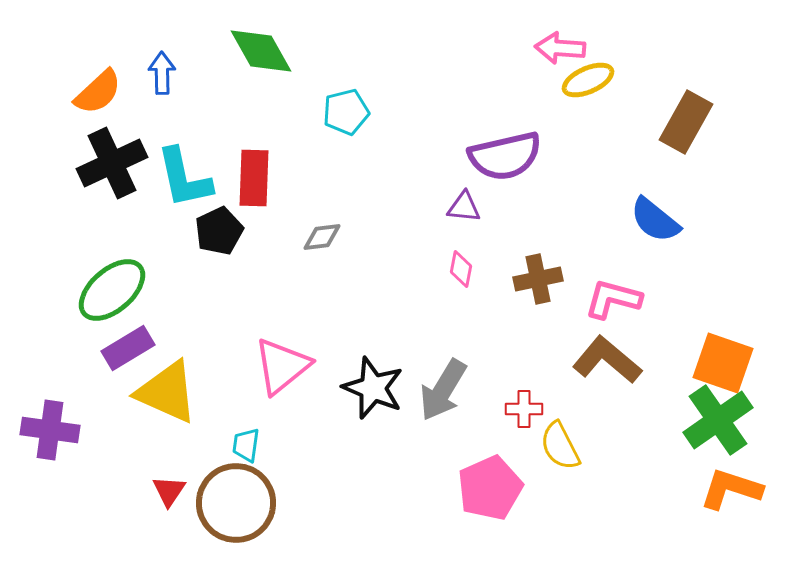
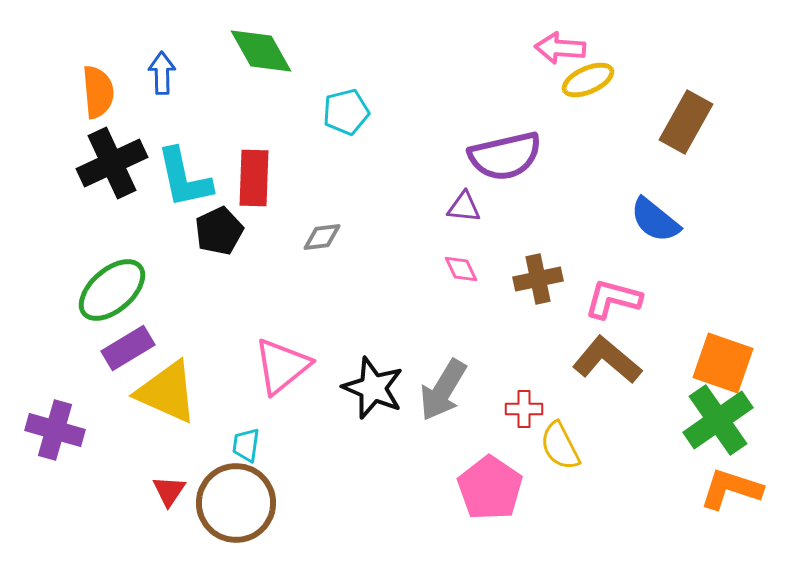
orange semicircle: rotated 52 degrees counterclockwise
pink diamond: rotated 36 degrees counterclockwise
purple cross: moved 5 px right; rotated 8 degrees clockwise
pink pentagon: rotated 14 degrees counterclockwise
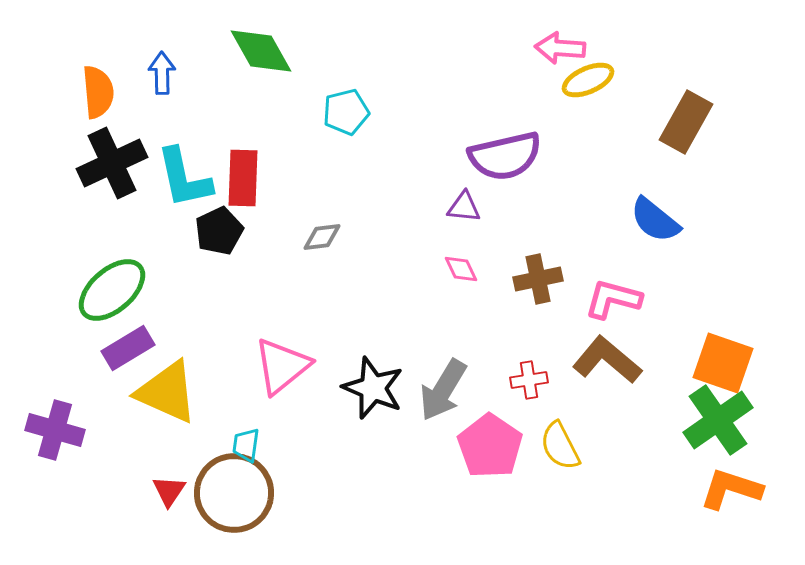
red rectangle: moved 11 px left
red cross: moved 5 px right, 29 px up; rotated 9 degrees counterclockwise
pink pentagon: moved 42 px up
brown circle: moved 2 px left, 10 px up
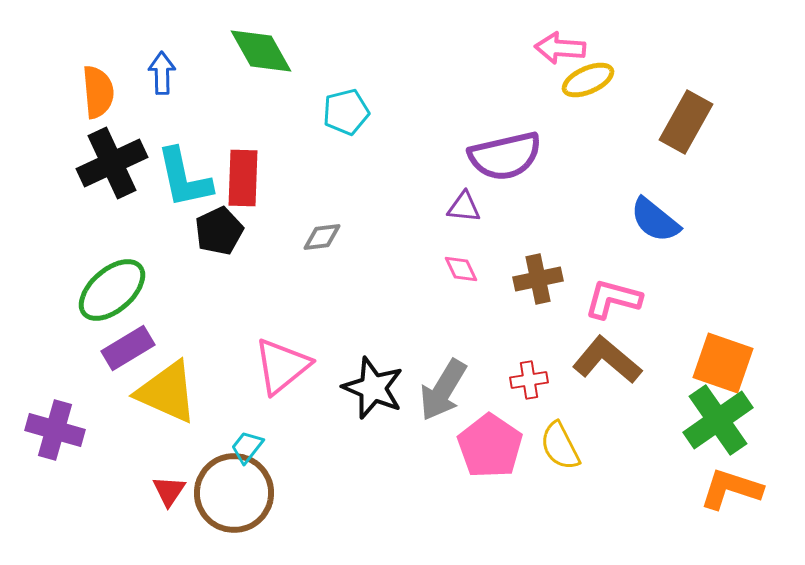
cyan trapezoid: moved 1 px right, 2 px down; rotated 30 degrees clockwise
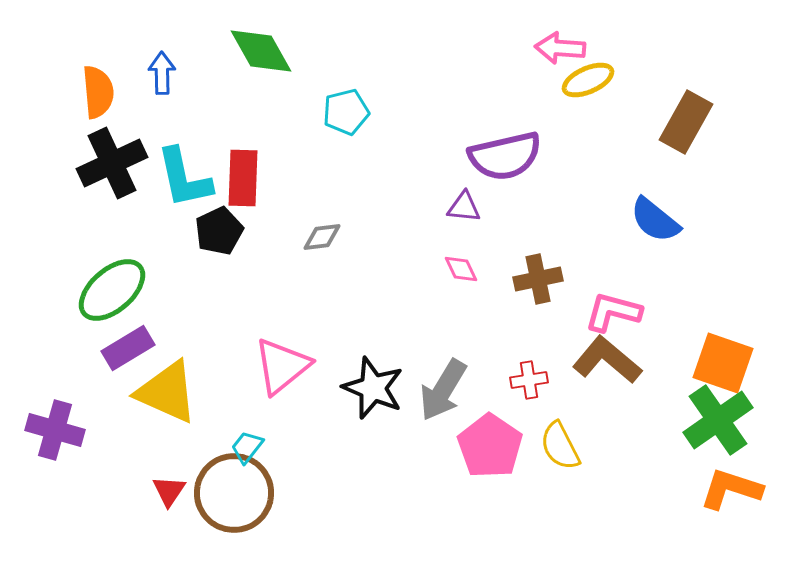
pink L-shape: moved 13 px down
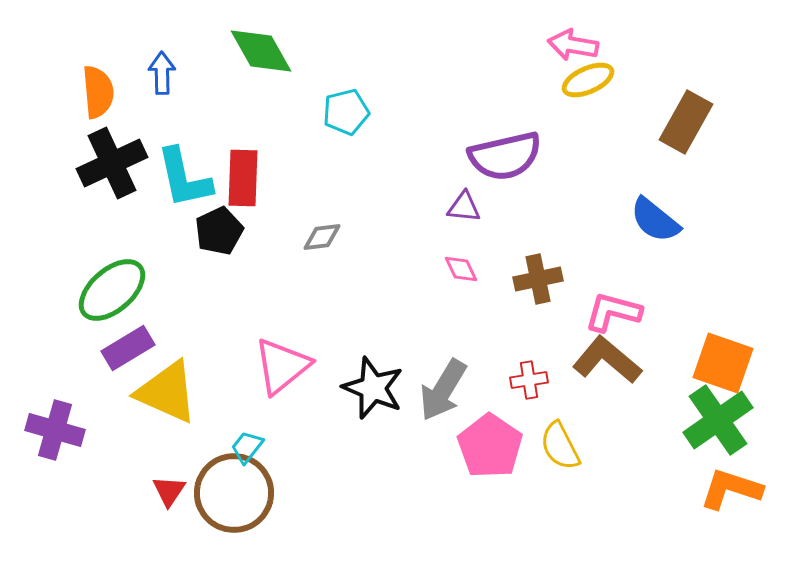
pink arrow: moved 13 px right, 3 px up; rotated 6 degrees clockwise
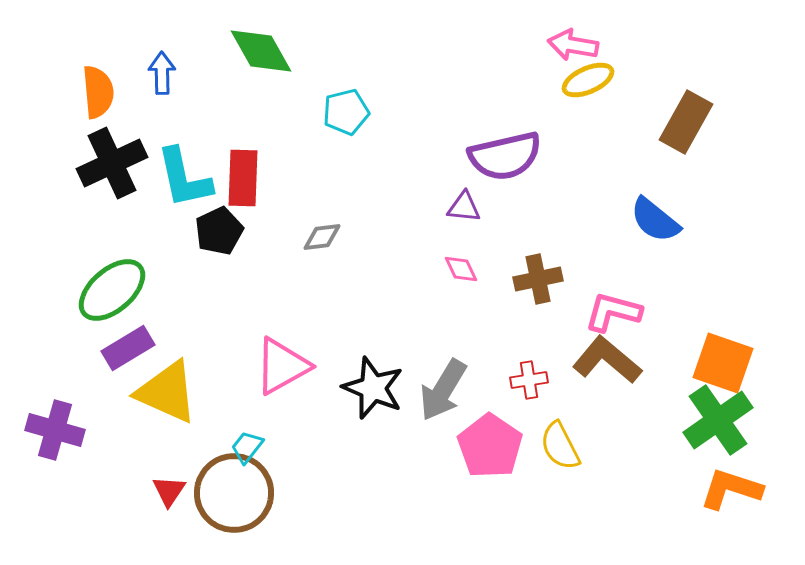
pink triangle: rotated 10 degrees clockwise
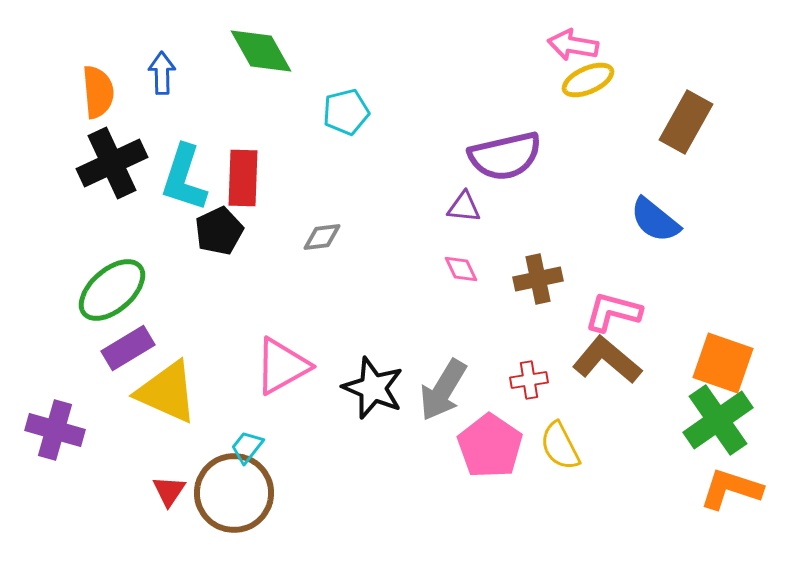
cyan L-shape: rotated 30 degrees clockwise
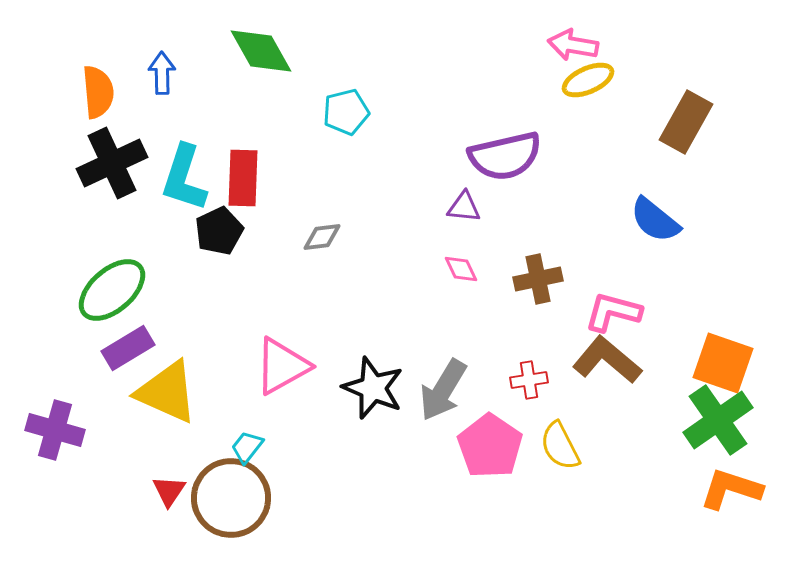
brown circle: moved 3 px left, 5 px down
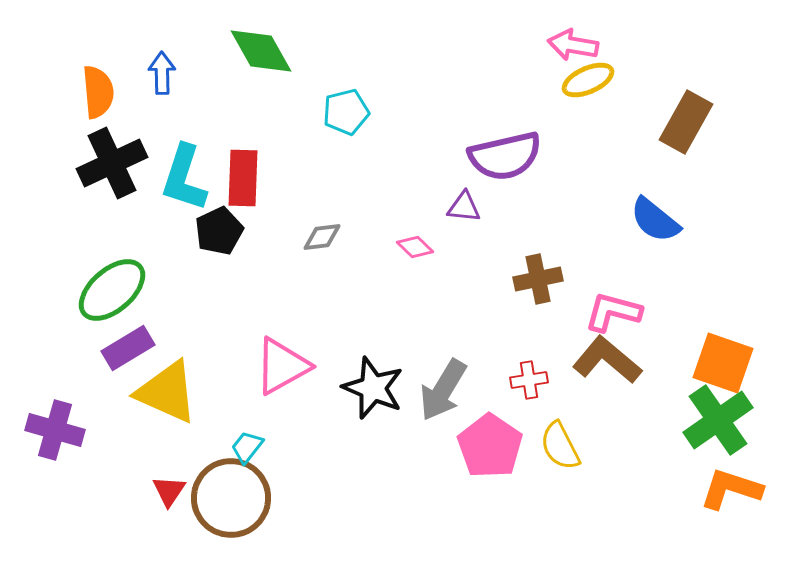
pink diamond: moved 46 px left, 22 px up; rotated 21 degrees counterclockwise
